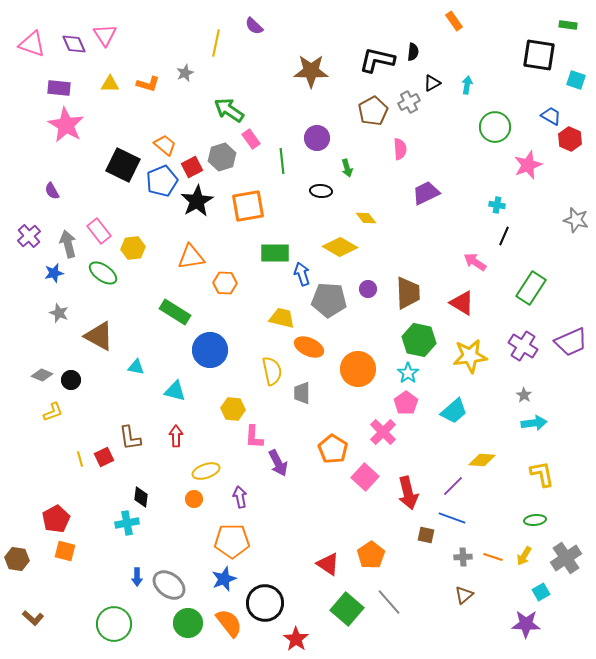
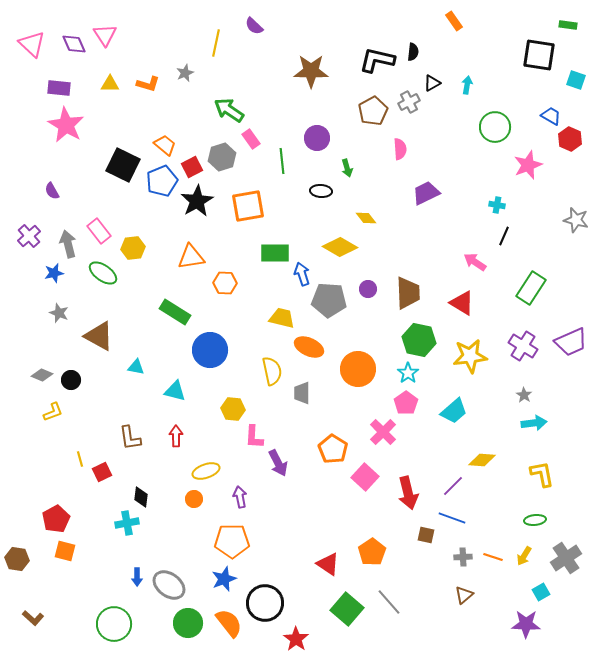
pink triangle at (32, 44): rotated 24 degrees clockwise
red square at (104, 457): moved 2 px left, 15 px down
orange pentagon at (371, 555): moved 1 px right, 3 px up
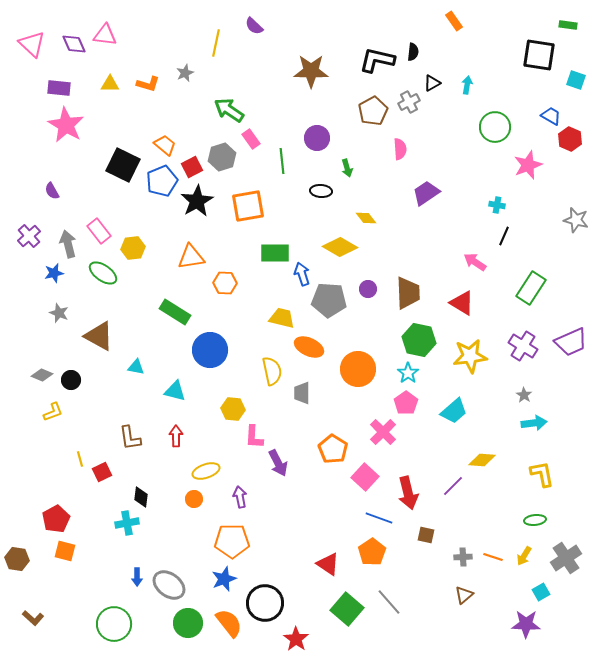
pink triangle at (105, 35): rotated 50 degrees counterclockwise
purple trapezoid at (426, 193): rotated 8 degrees counterclockwise
blue line at (452, 518): moved 73 px left
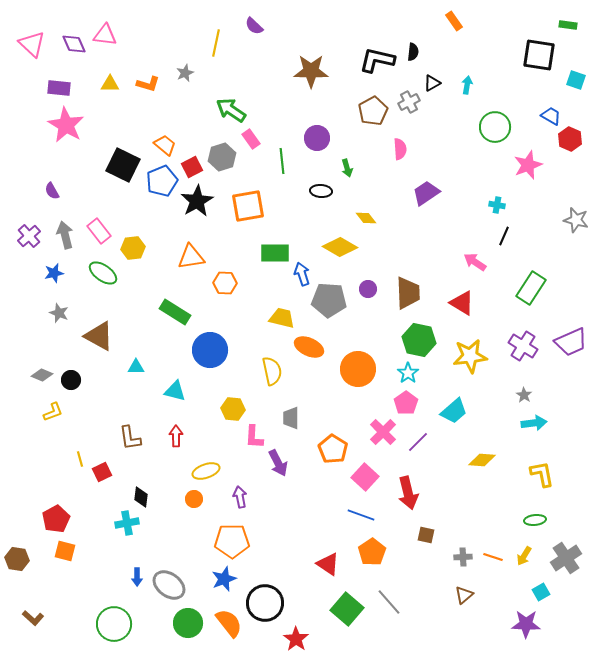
green arrow at (229, 110): moved 2 px right
gray arrow at (68, 244): moved 3 px left, 9 px up
cyan triangle at (136, 367): rotated 12 degrees counterclockwise
gray trapezoid at (302, 393): moved 11 px left, 25 px down
purple line at (453, 486): moved 35 px left, 44 px up
blue line at (379, 518): moved 18 px left, 3 px up
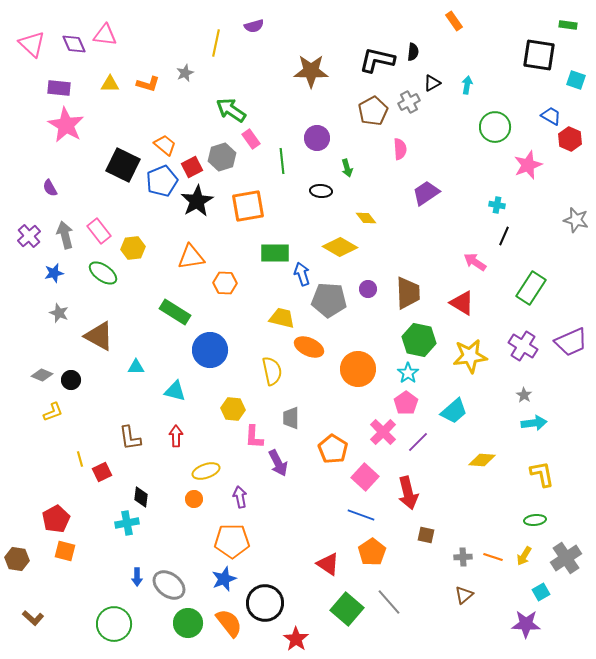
purple semicircle at (254, 26): rotated 60 degrees counterclockwise
purple semicircle at (52, 191): moved 2 px left, 3 px up
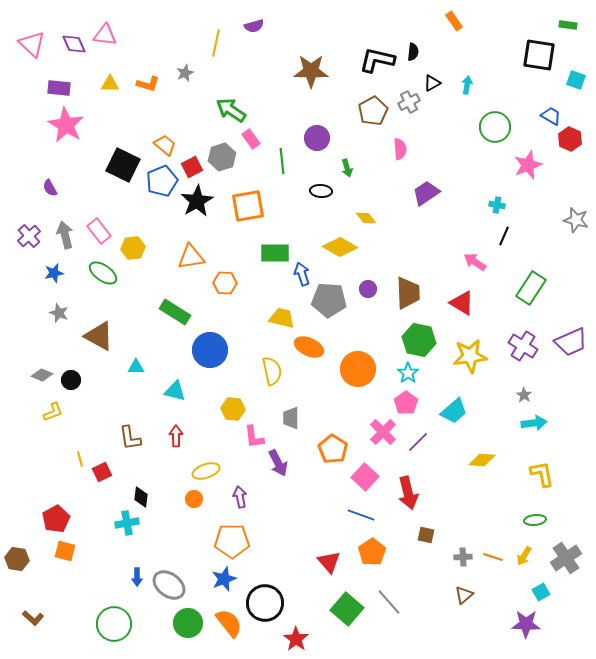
pink L-shape at (254, 437): rotated 10 degrees counterclockwise
red triangle at (328, 564): moved 1 px right, 2 px up; rotated 15 degrees clockwise
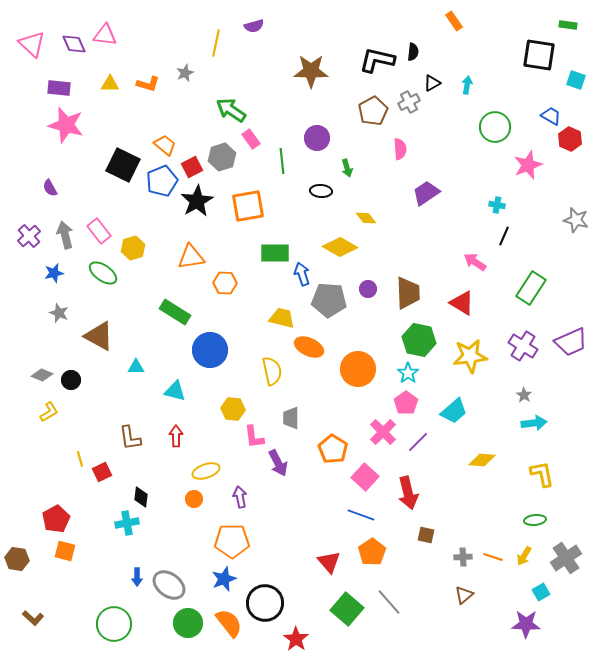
pink star at (66, 125): rotated 15 degrees counterclockwise
yellow hexagon at (133, 248): rotated 10 degrees counterclockwise
yellow L-shape at (53, 412): moved 4 px left; rotated 10 degrees counterclockwise
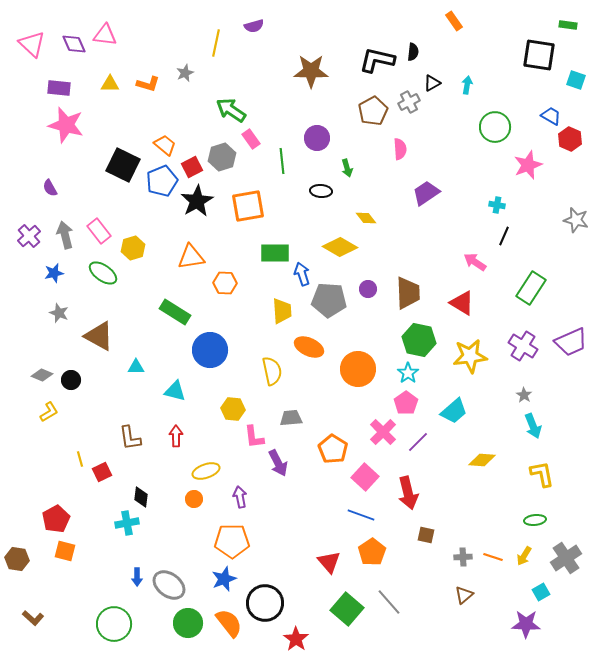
yellow trapezoid at (282, 318): moved 7 px up; rotated 72 degrees clockwise
gray trapezoid at (291, 418): rotated 85 degrees clockwise
cyan arrow at (534, 423): moved 1 px left, 3 px down; rotated 75 degrees clockwise
